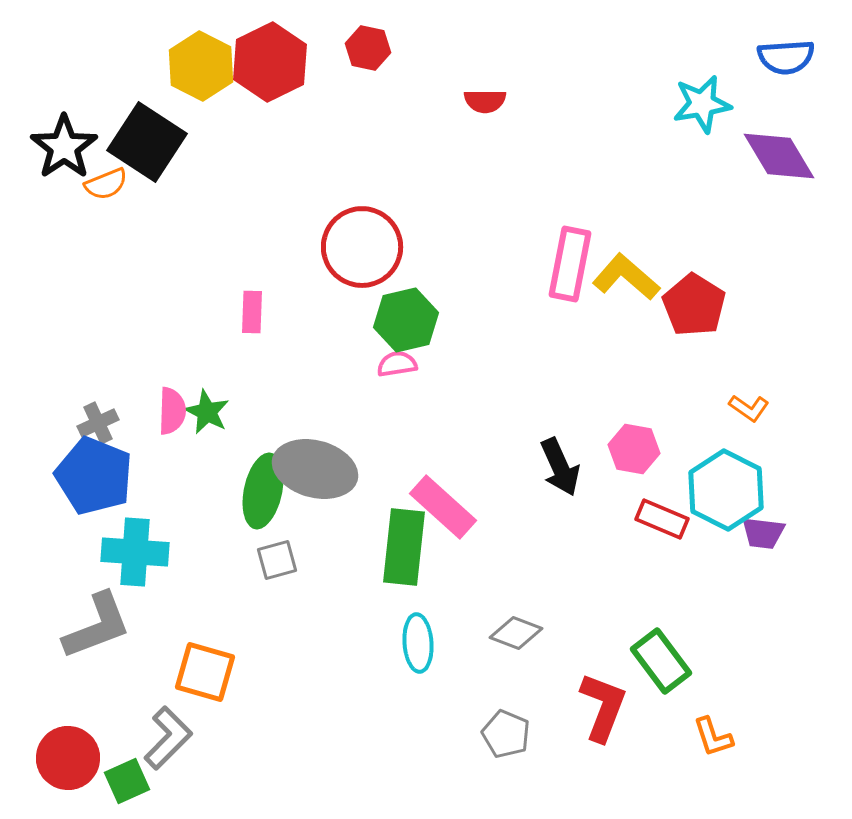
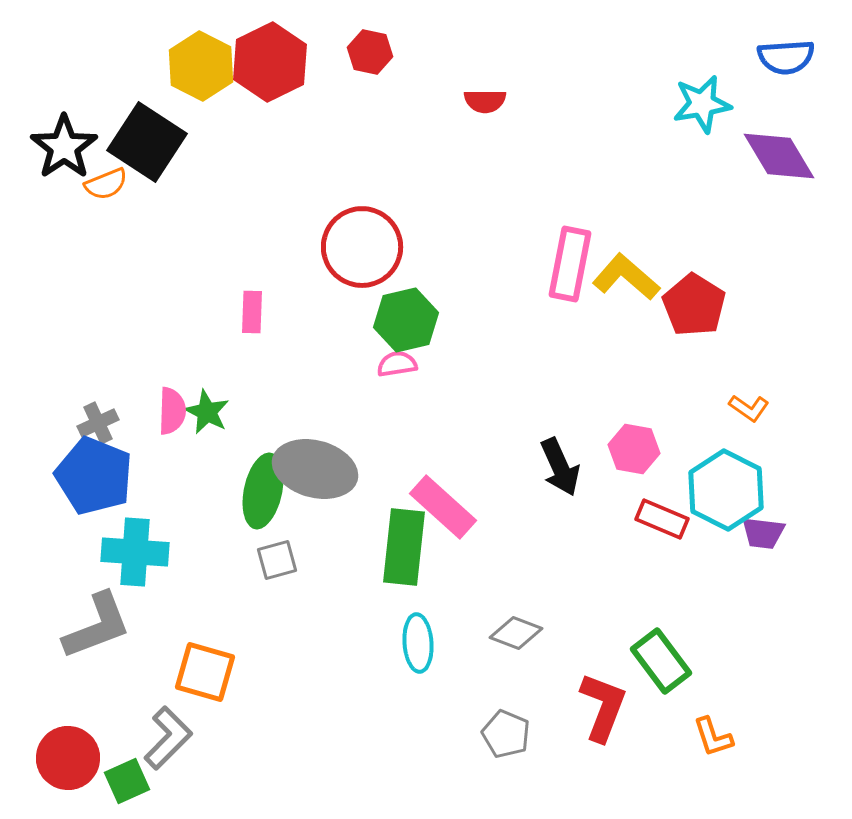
red hexagon at (368, 48): moved 2 px right, 4 px down
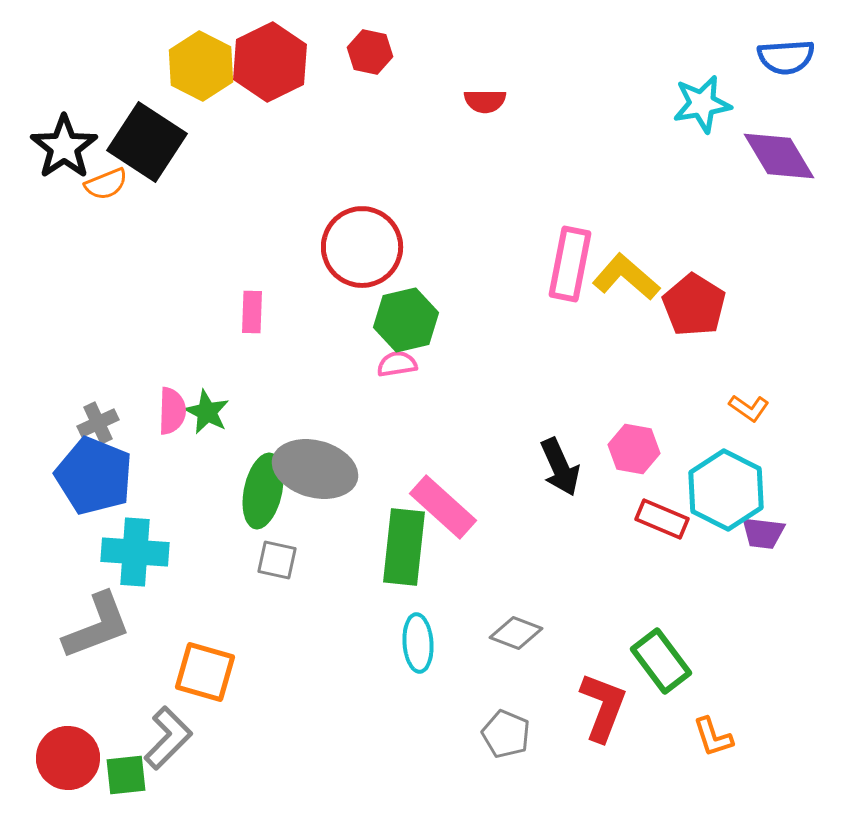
gray square at (277, 560): rotated 27 degrees clockwise
green square at (127, 781): moved 1 px left, 6 px up; rotated 18 degrees clockwise
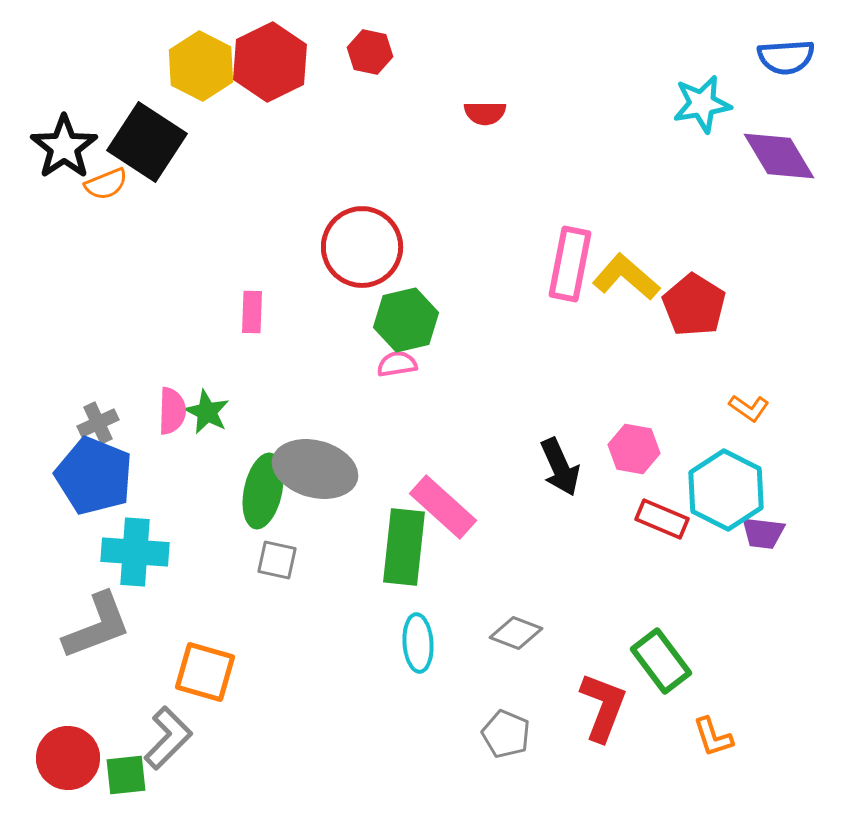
red semicircle at (485, 101): moved 12 px down
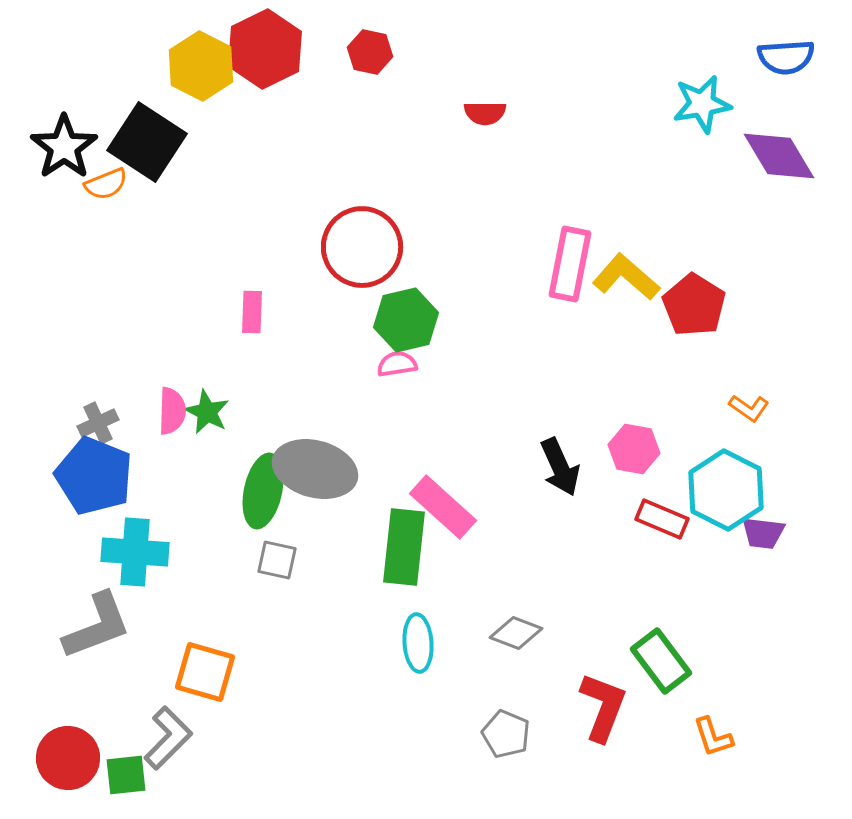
red hexagon at (270, 62): moved 5 px left, 13 px up
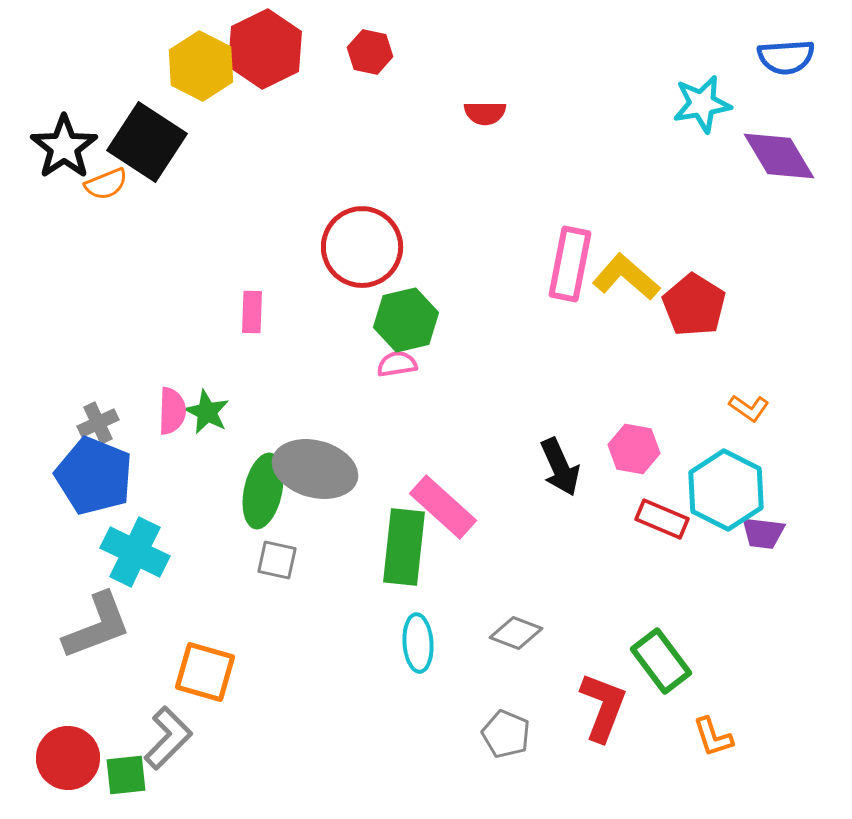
cyan cross at (135, 552): rotated 22 degrees clockwise
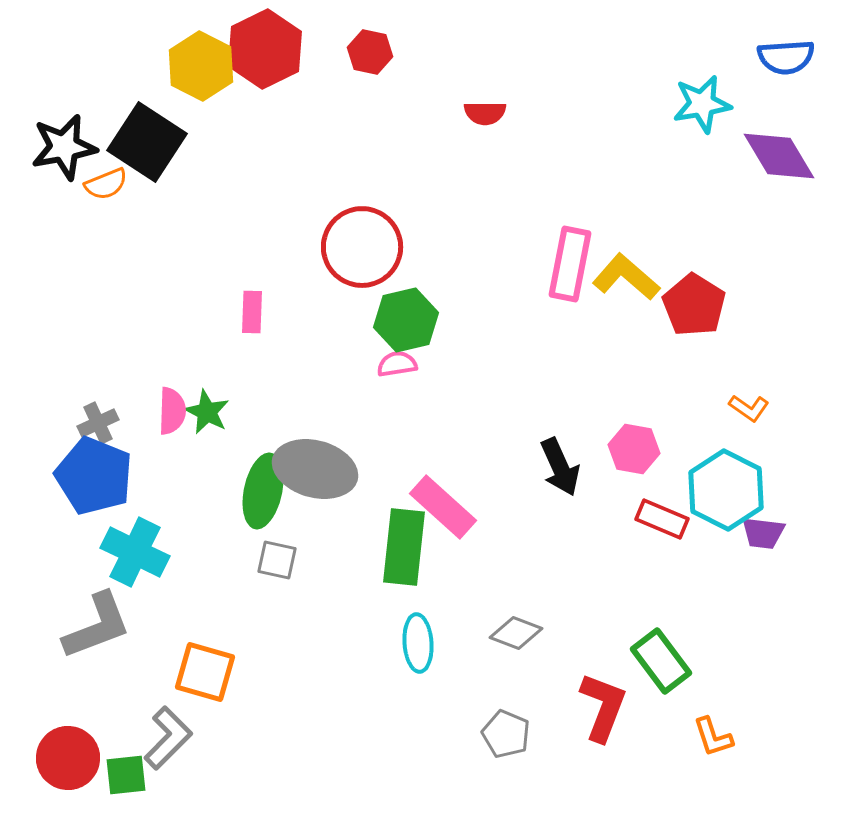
black star at (64, 147): rotated 24 degrees clockwise
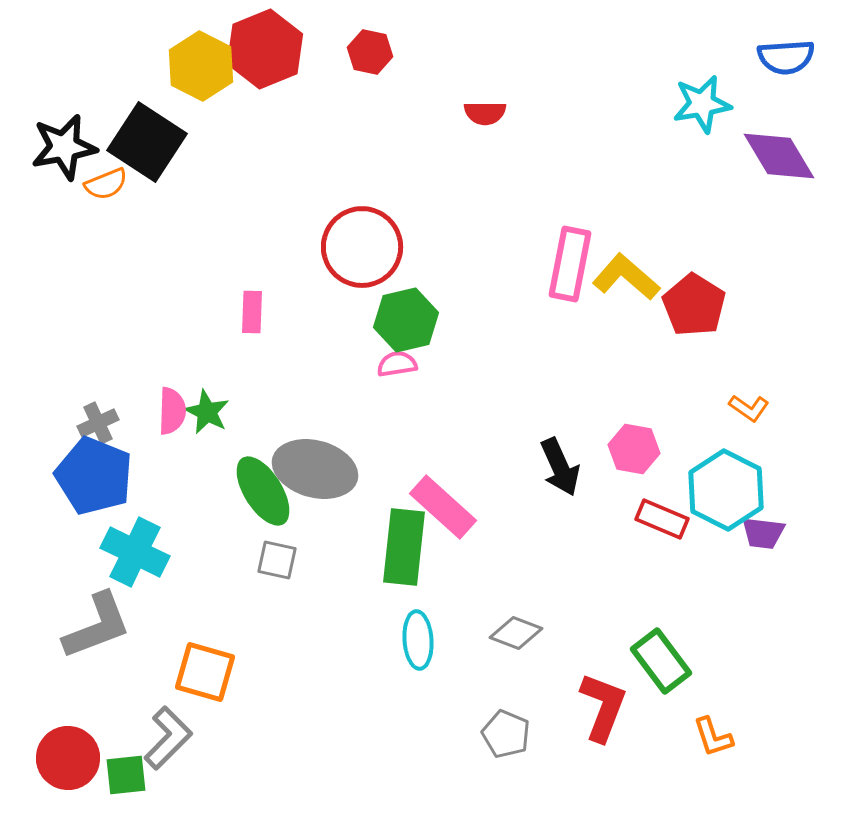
red hexagon at (265, 49): rotated 4 degrees clockwise
green ellipse at (263, 491): rotated 44 degrees counterclockwise
cyan ellipse at (418, 643): moved 3 px up
